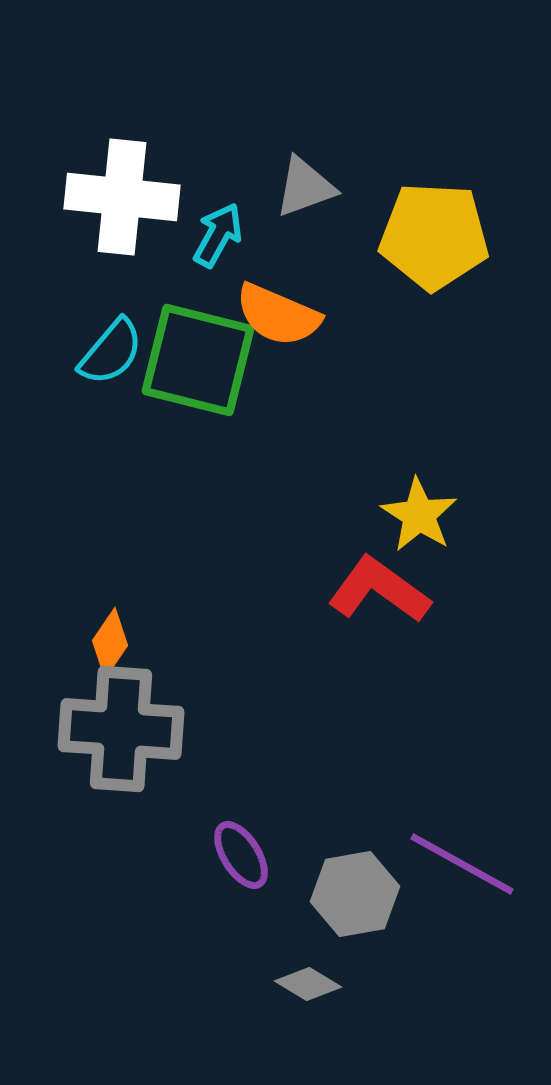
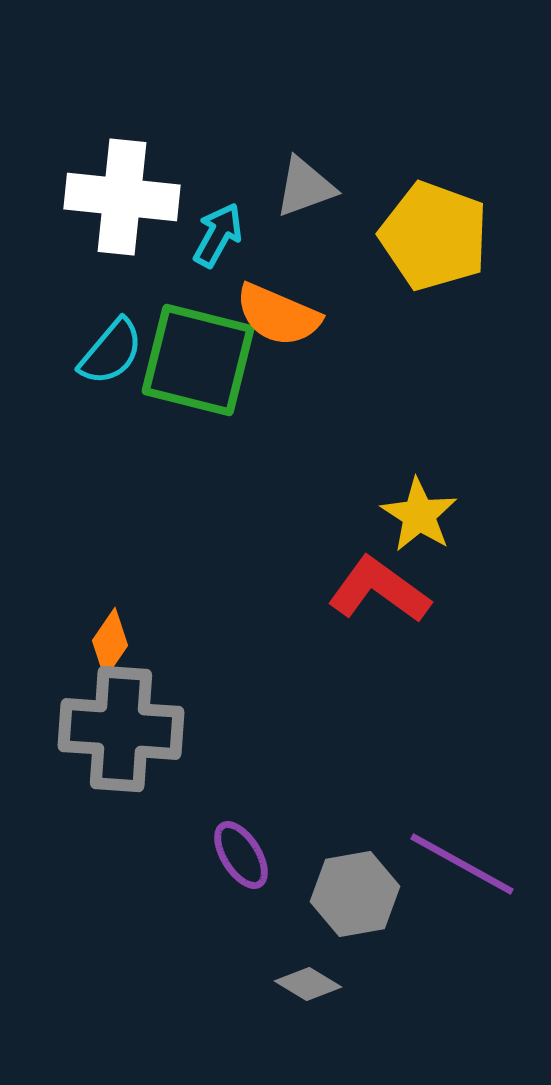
yellow pentagon: rotated 17 degrees clockwise
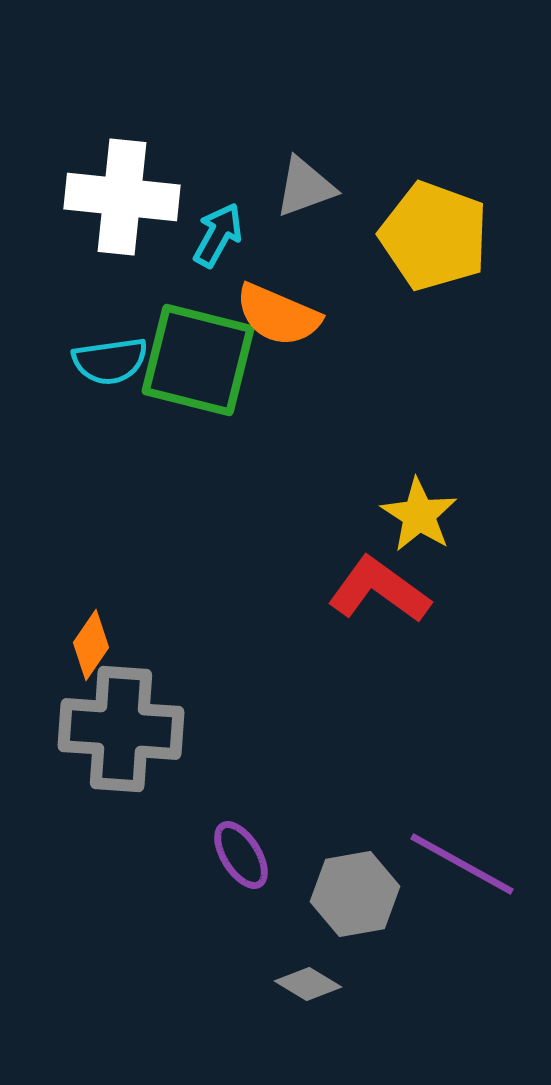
cyan semicircle: moved 1 px left, 9 px down; rotated 42 degrees clockwise
orange diamond: moved 19 px left, 2 px down
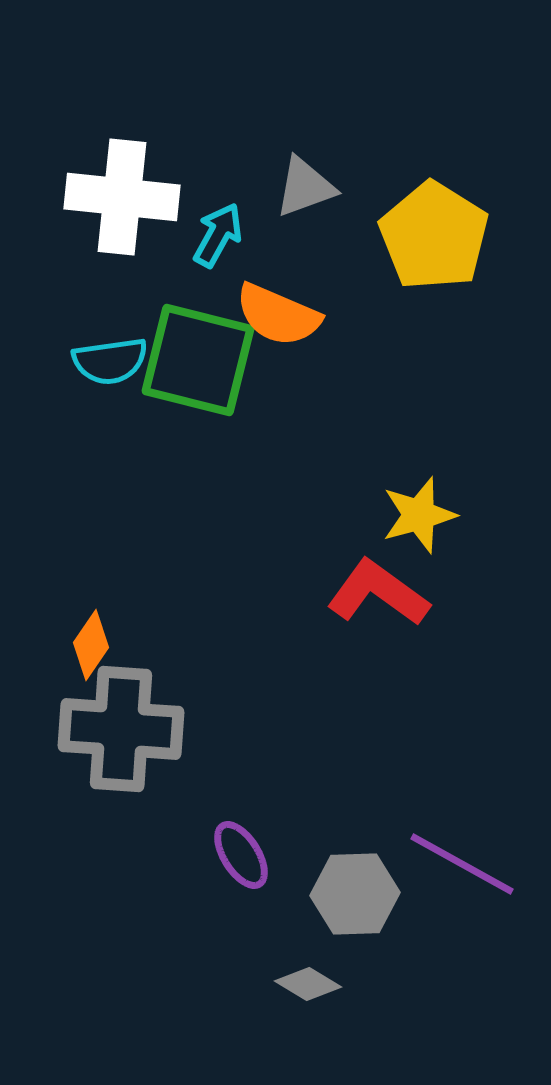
yellow pentagon: rotated 12 degrees clockwise
yellow star: rotated 24 degrees clockwise
red L-shape: moved 1 px left, 3 px down
gray hexagon: rotated 8 degrees clockwise
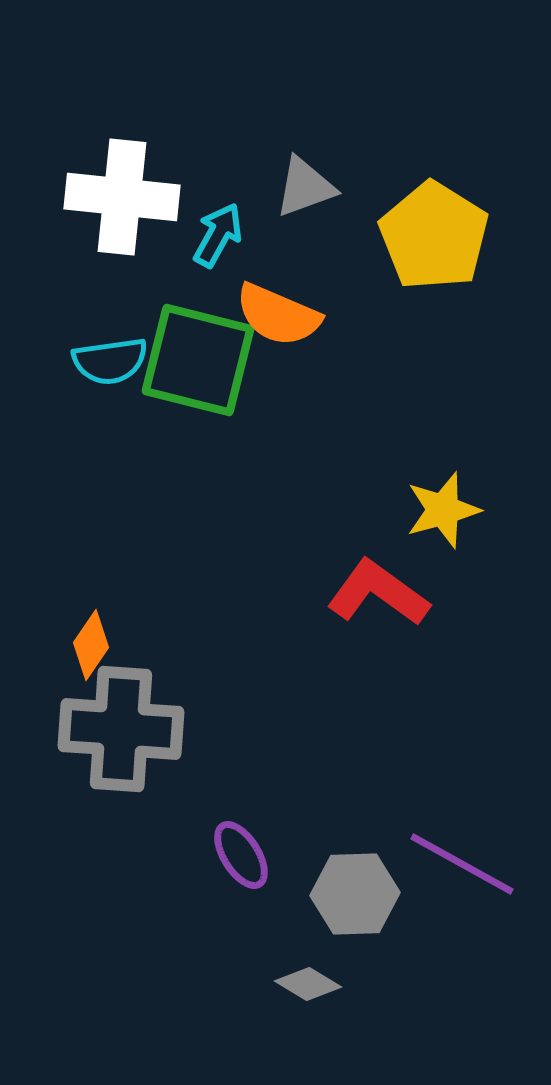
yellow star: moved 24 px right, 5 px up
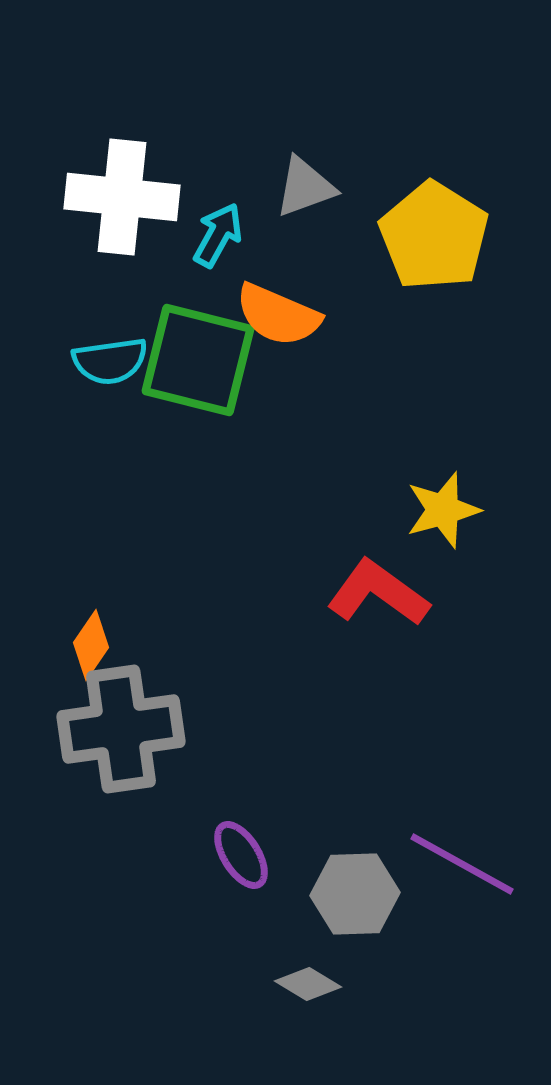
gray cross: rotated 12 degrees counterclockwise
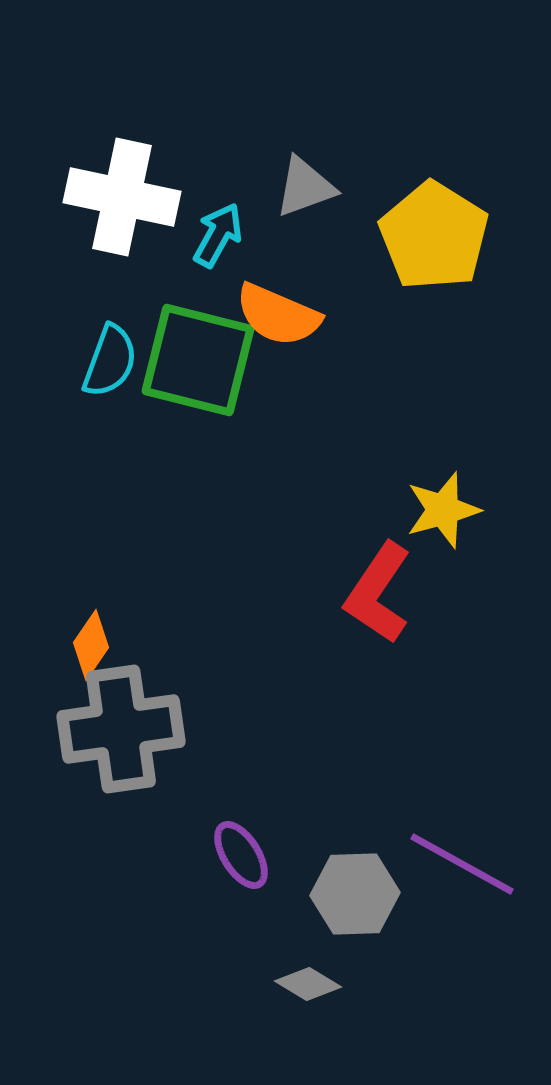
white cross: rotated 6 degrees clockwise
cyan semicircle: rotated 62 degrees counterclockwise
red L-shape: rotated 92 degrees counterclockwise
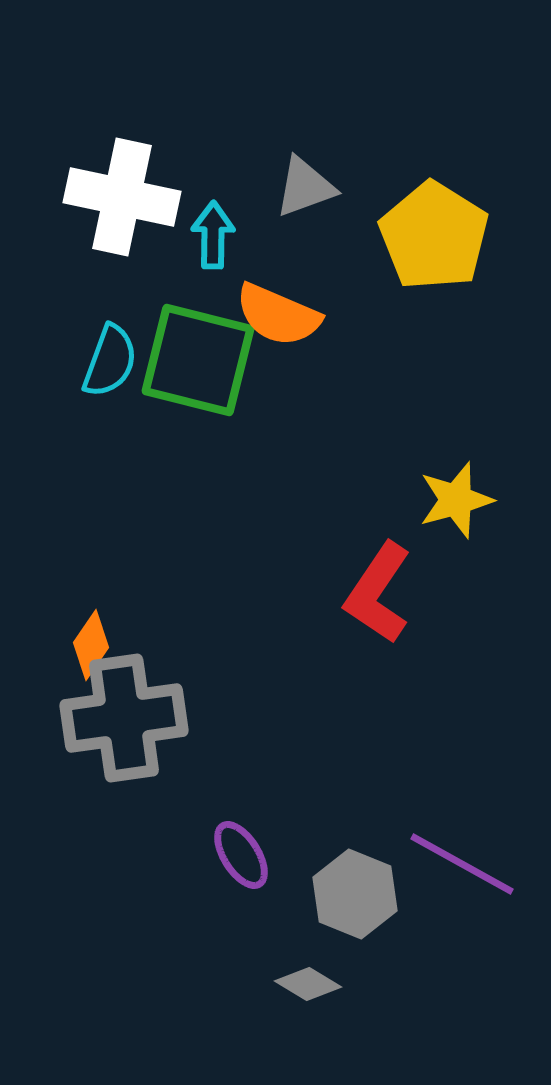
cyan arrow: moved 5 px left; rotated 28 degrees counterclockwise
yellow star: moved 13 px right, 10 px up
gray cross: moved 3 px right, 11 px up
gray hexagon: rotated 24 degrees clockwise
